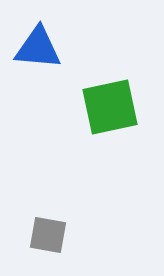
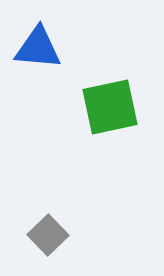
gray square: rotated 36 degrees clockwise
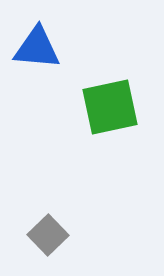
blue triangle: moved 1 px left
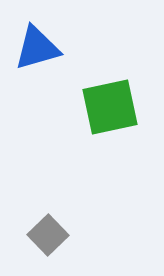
blue triangle: rotated 21 degrees counterclockwise
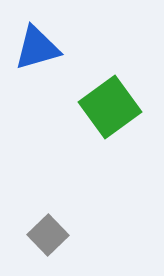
green square: rotated 24 degrees counterclockwise
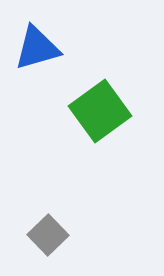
green square: moved 10 px left, 4 px down
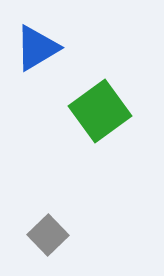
blue triangle: rotated 15 degrees counterclockwise
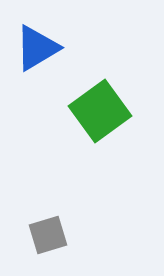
gray square: rotated 27 degrees clockwise
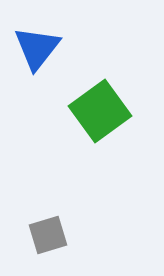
blue triangle: rotated 21 degrees counterclockwise
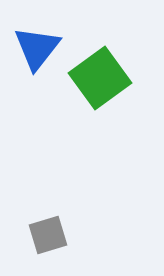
green square: moved 33 px up
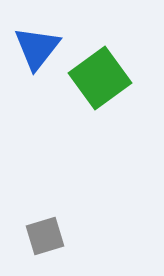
gray square: moved 3 px left, 1 px down
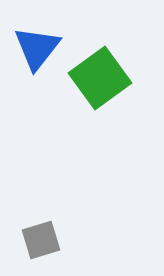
gray square: moved 4 px left, 4 px down
